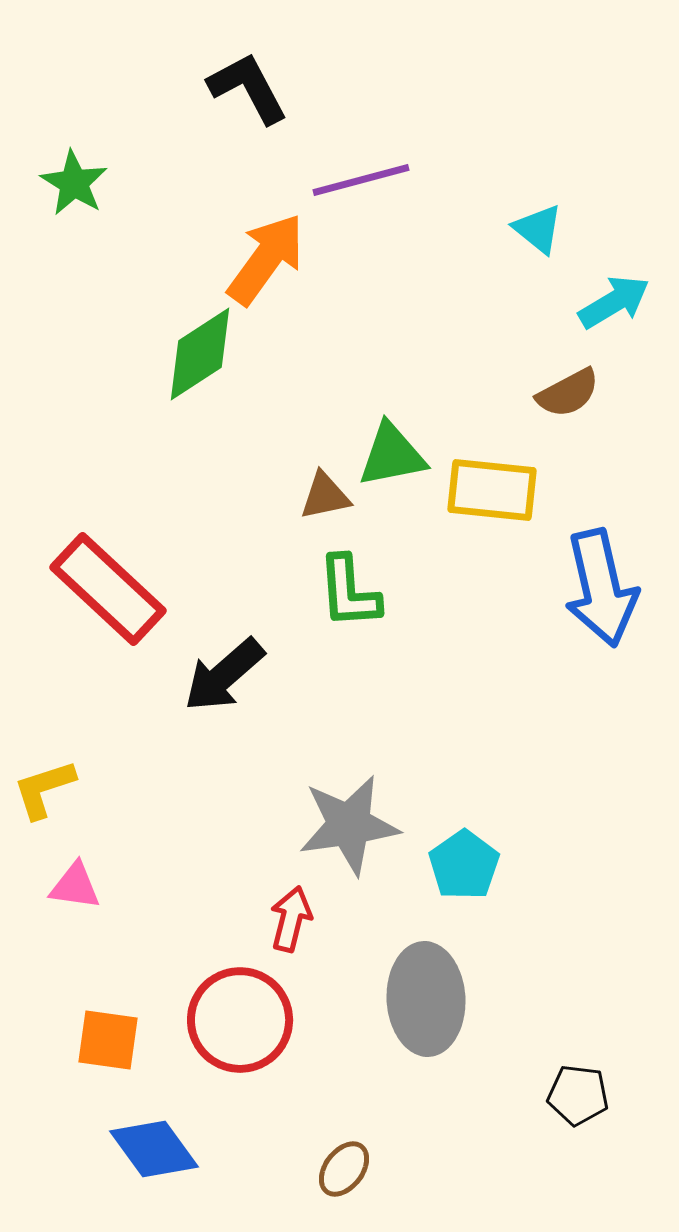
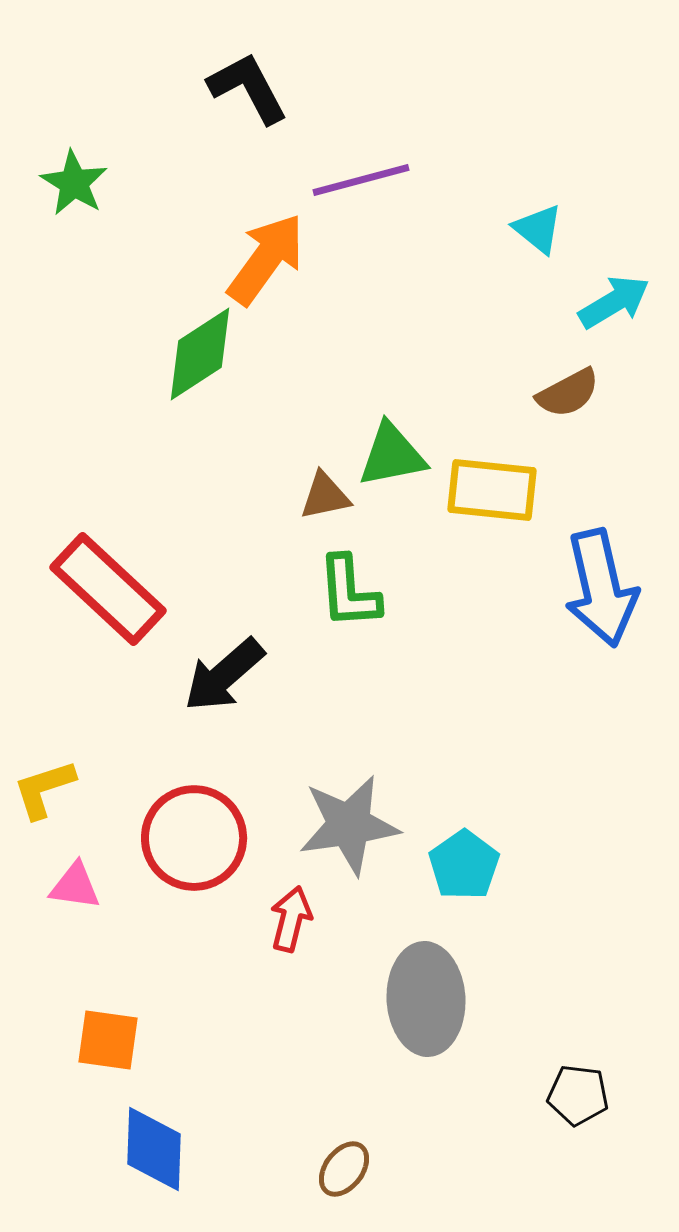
red circle: moved 46 px left, 182 px up
blue diamond: rotated 38 degrees clockwise
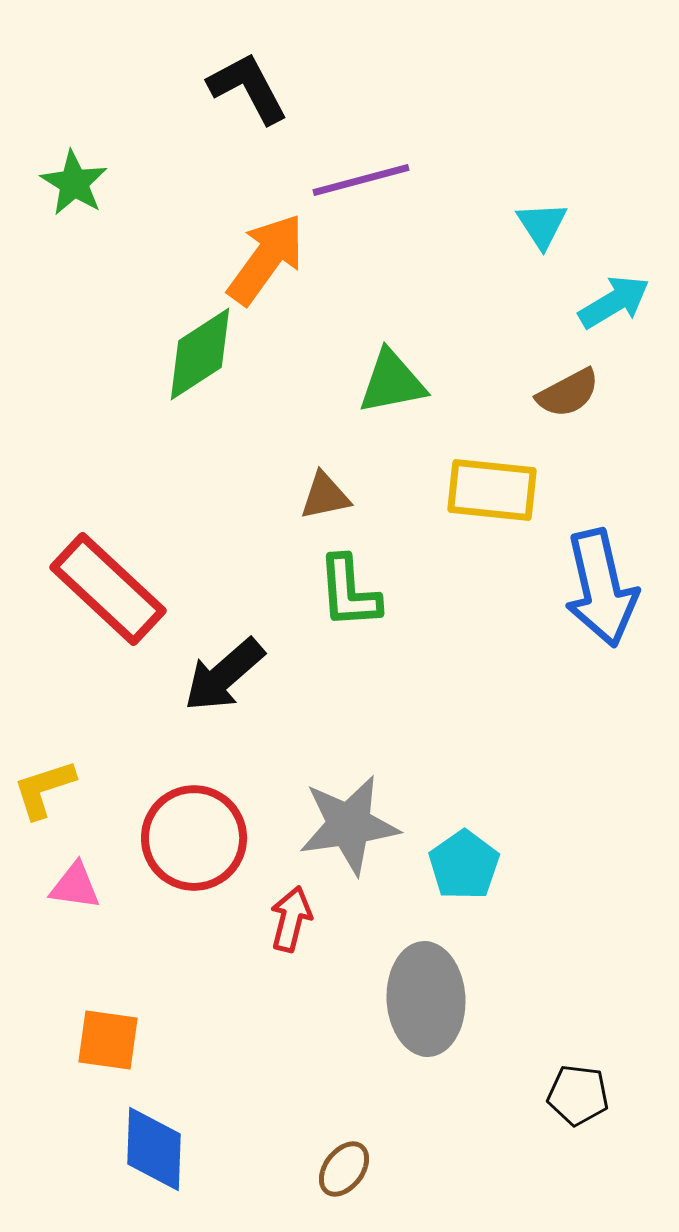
cyan triangle: moved 4 px right, 4 px up; rotated 18 degrees clockwise
green triangle: moved 73 px up
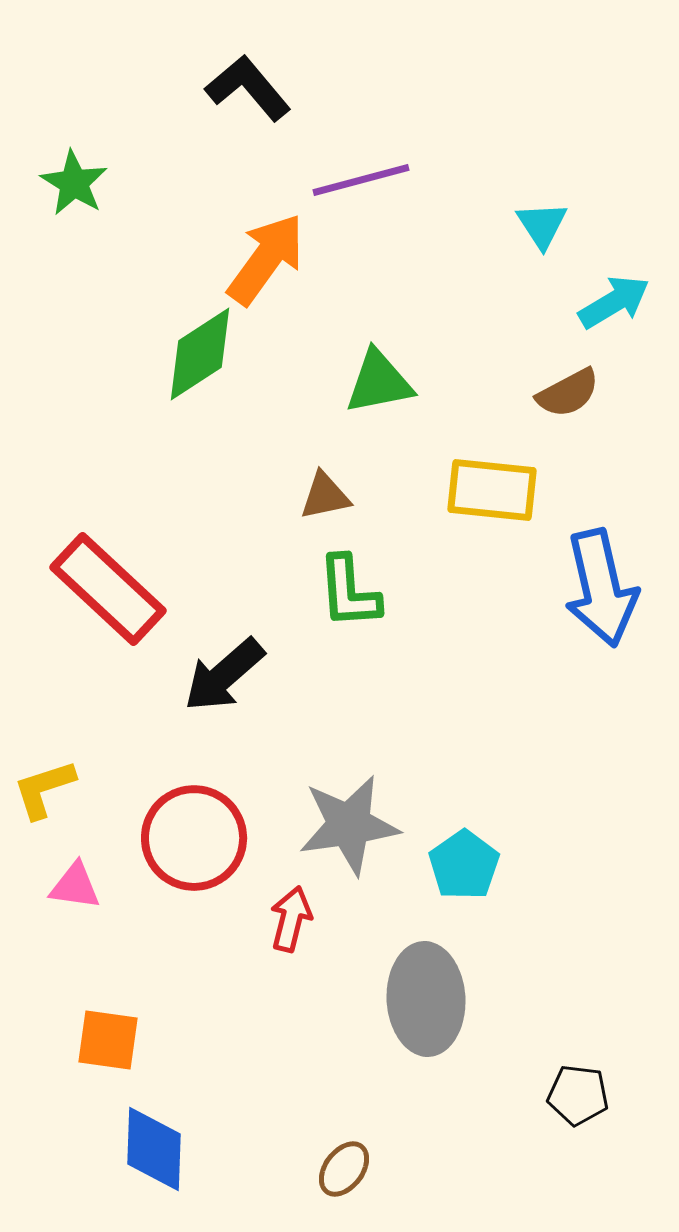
black L-shape: rotated 12 degrees counterclockwise
green triangle: moved 13 px left
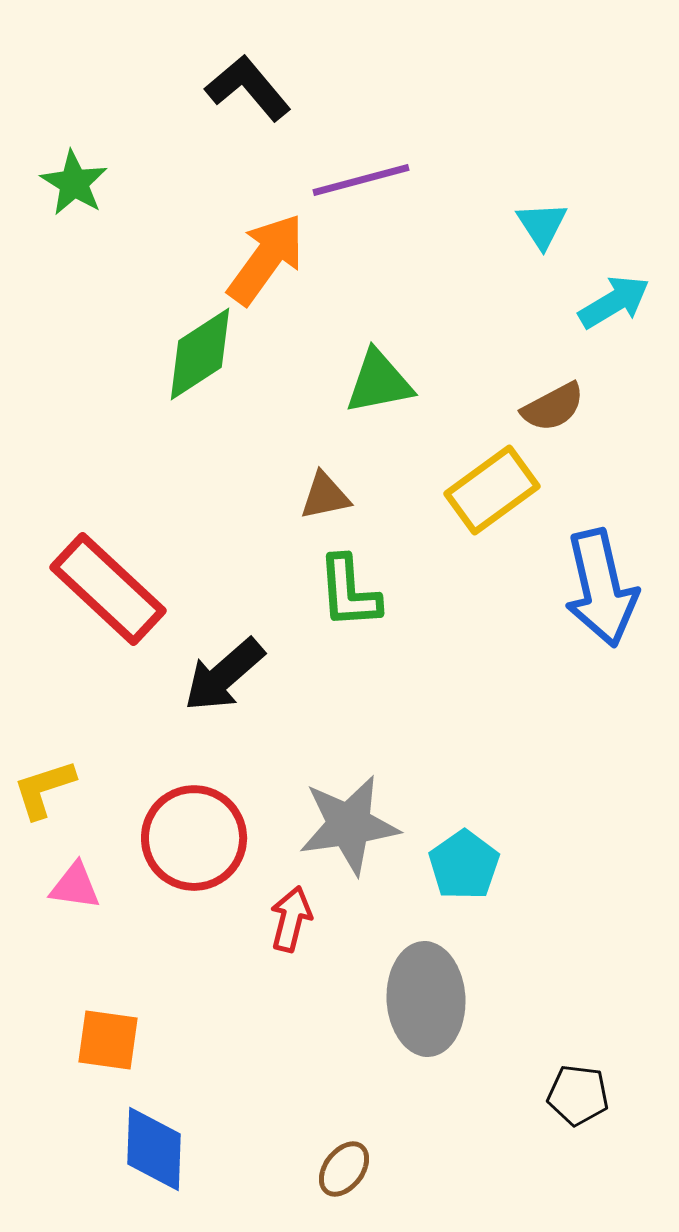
brown semicircle: moved 15 px left, 14 px down
yellow rectangle: rotated 42 degrees counterclockwise
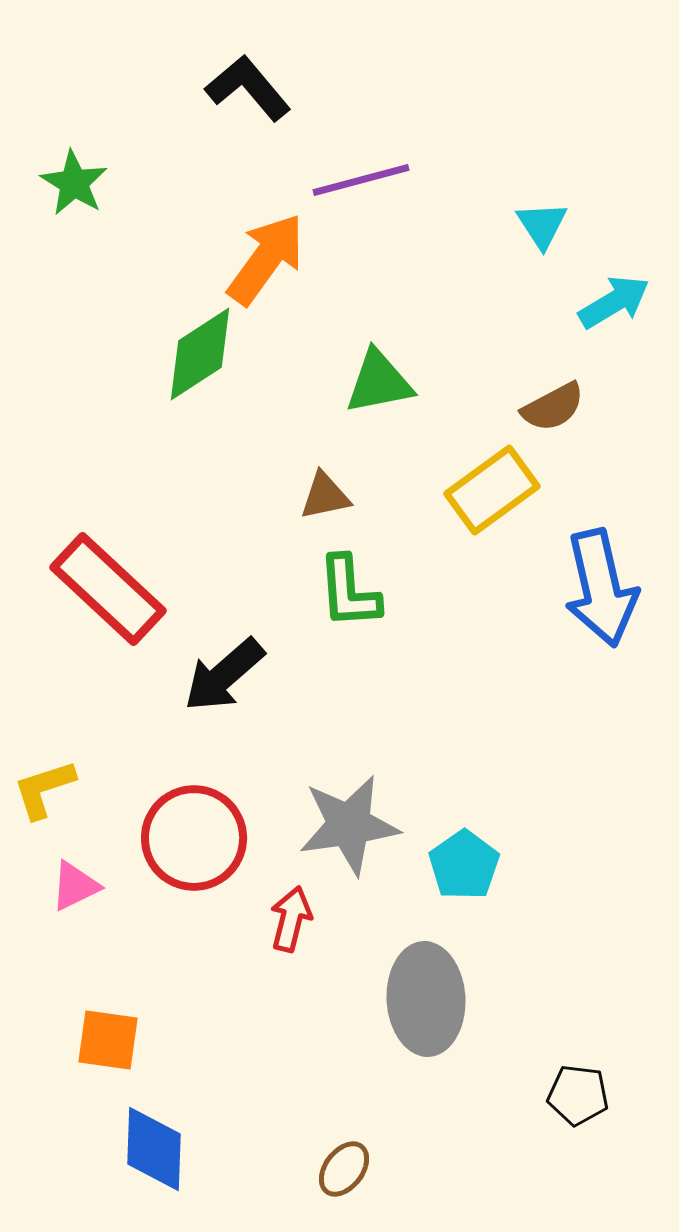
pink triangle: rotated 34 degrees counterclockwise
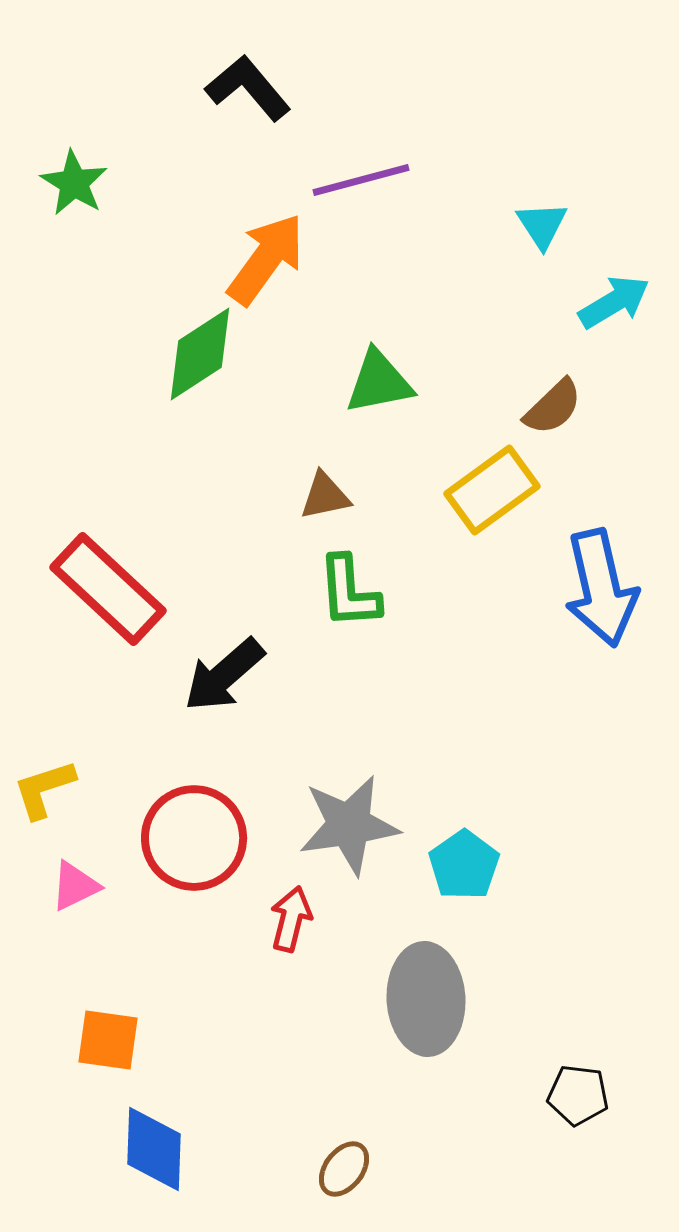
brown semicircle: rotated 16 degrees counterclockwise
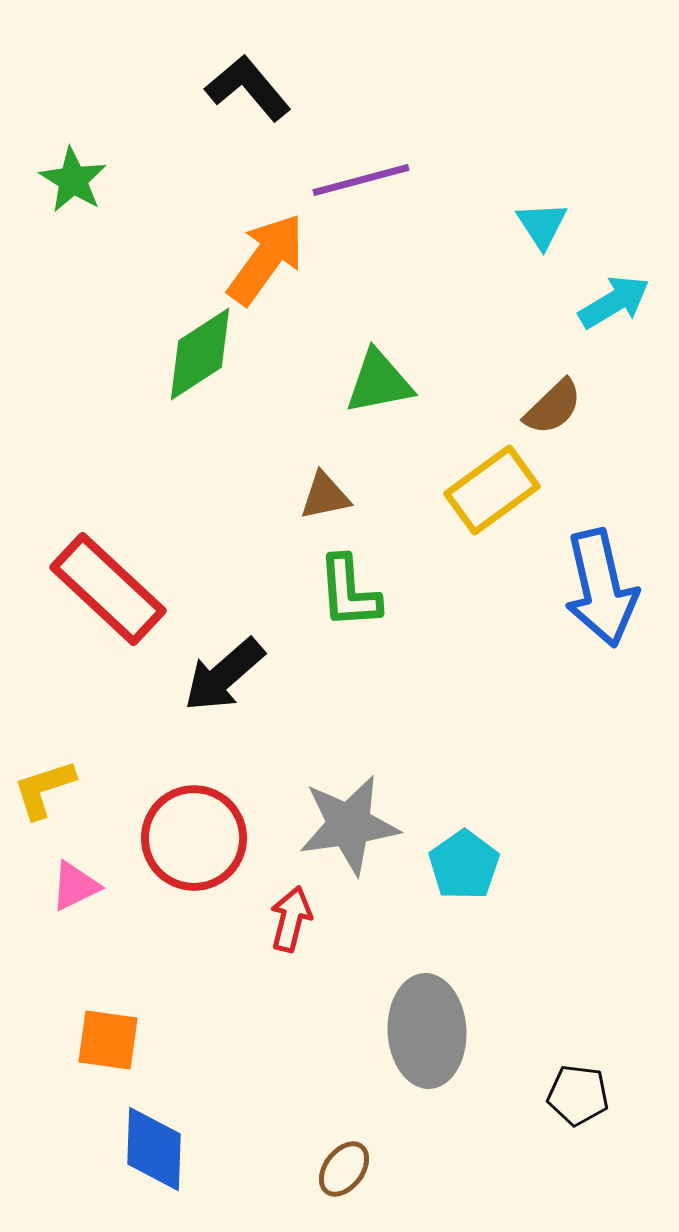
green star: moved 1 px left, 3 px up
gray ellipse: moved 1 px right, 32 px down
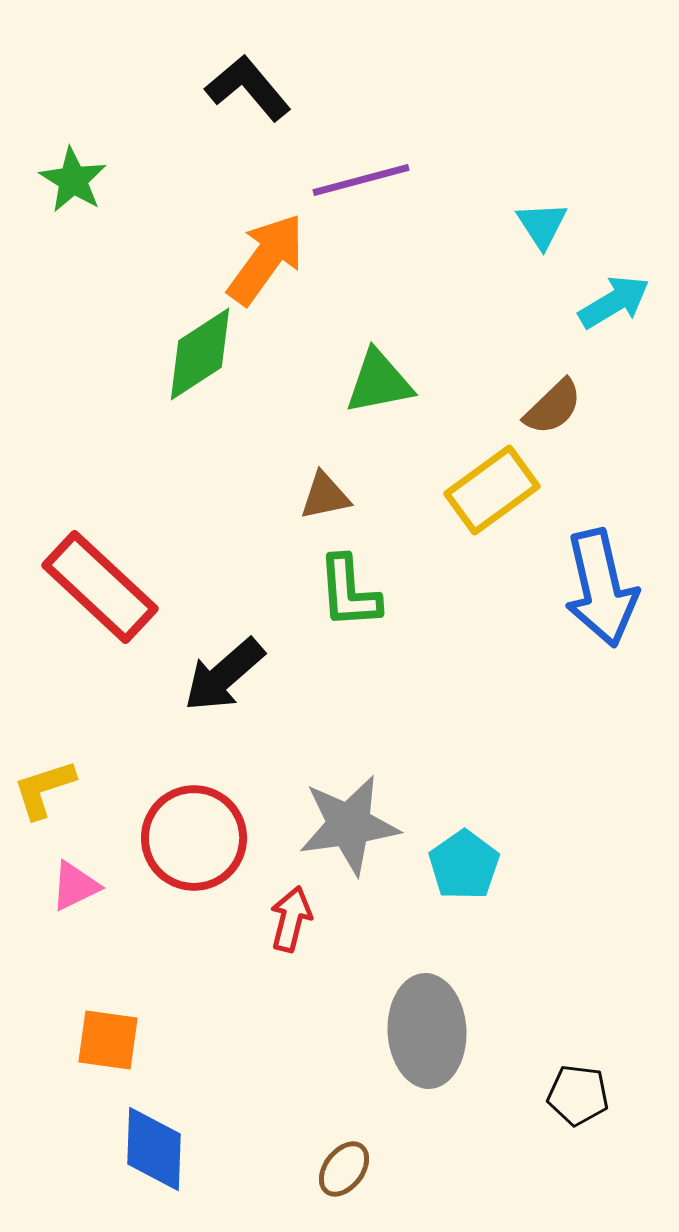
red rectangle: moved 8 px left, 2 px up
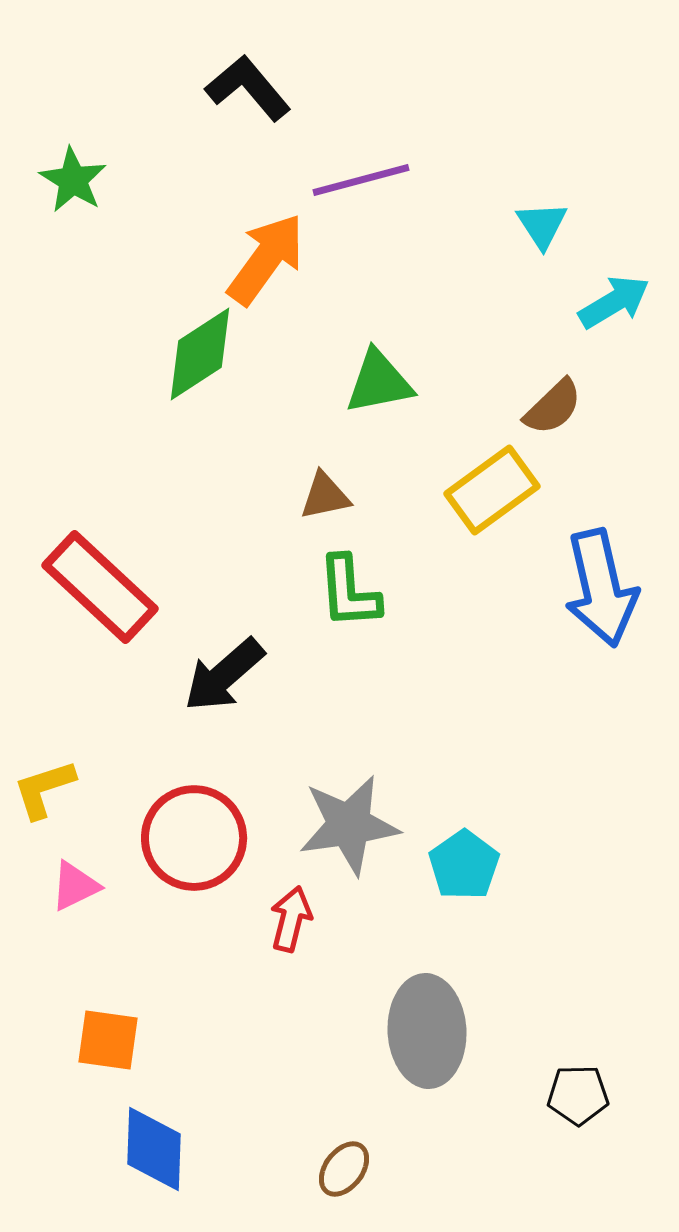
black pentagon: rotated 8 degrees counterclockwise
